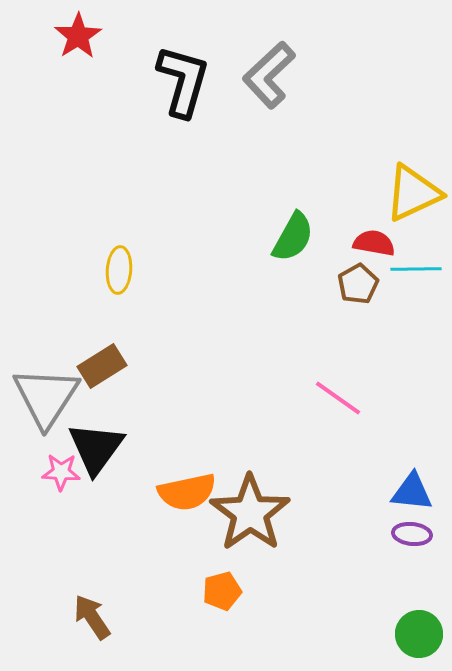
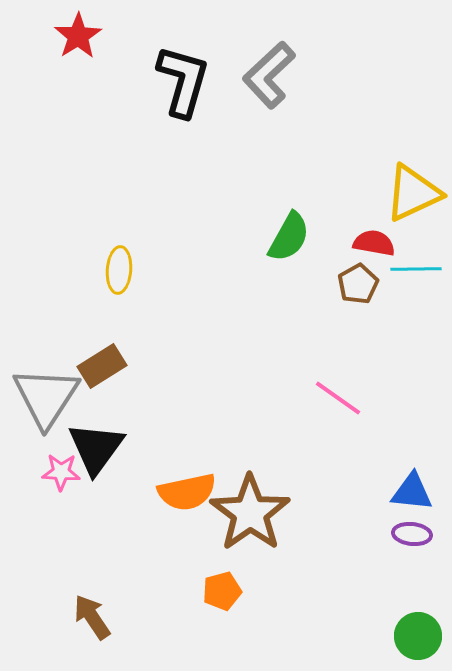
green semicircle: moved 4 px left
green circle: moved 1 px left, 2 px down
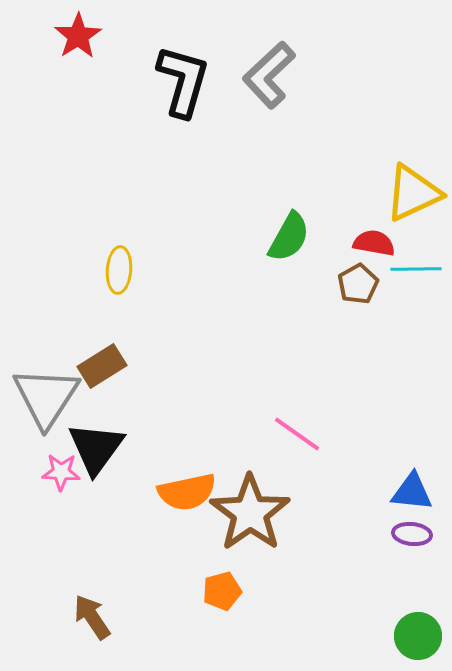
pink line: moved 41 px left, 36 px down
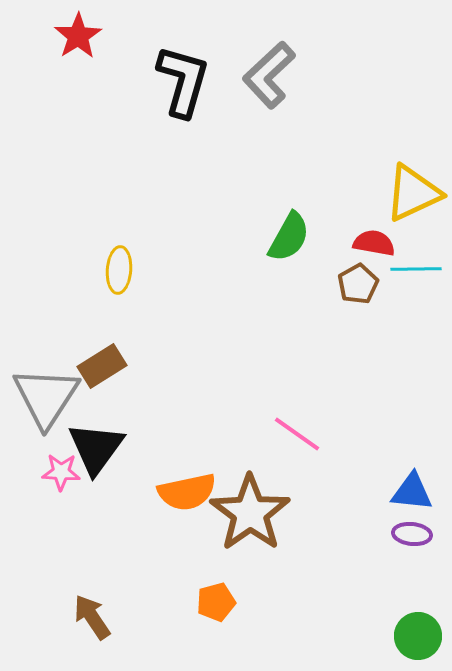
orange pentagon: moved 6 px left, 11 px down
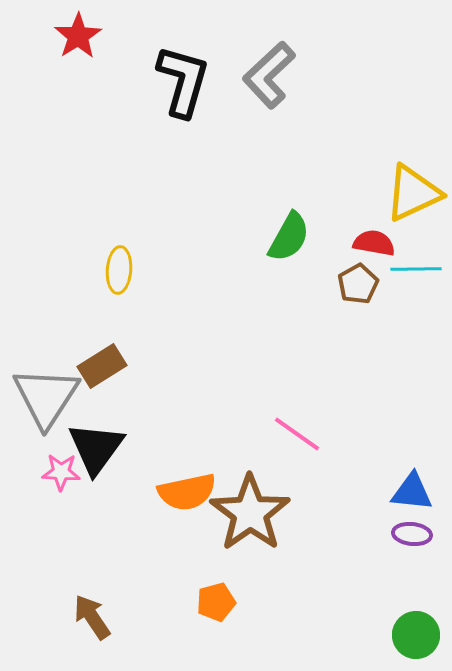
green circle: moved 2 px left, 1 px up
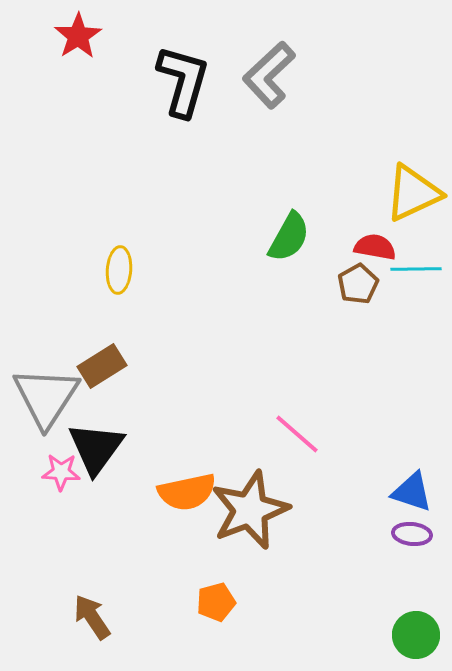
red semicircle: moved 1 px right, 4 px down
pink line: rotated 6 degrees clockwise
blue triangle: rotated 12 degrees clockwise
brown star: moved 3 px up; rotated 14 degrees clockwise
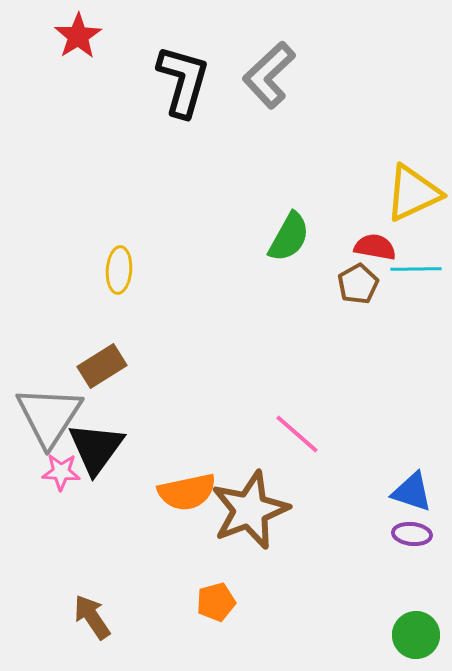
gray triangle: moved 3 px right, 19 px down
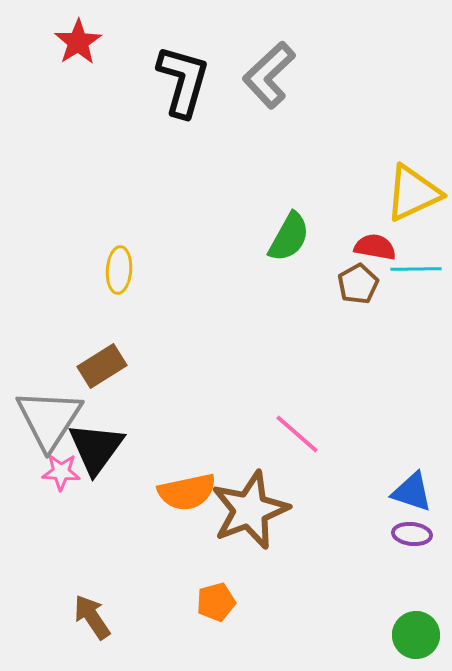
red star: moved 6 px down
gray triangle: moved 3 px down
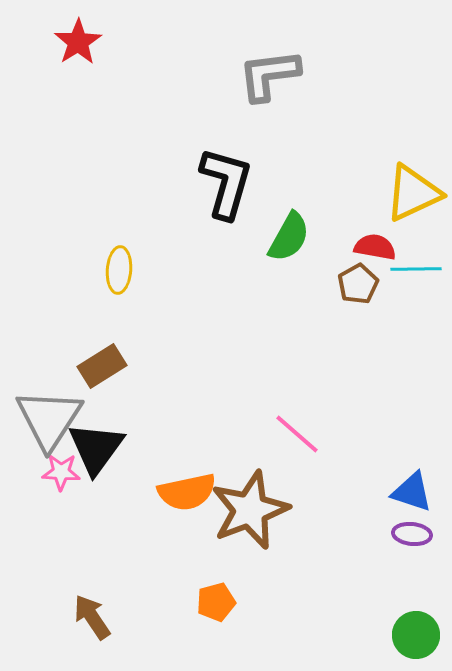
gray L-shape: rotated 36 degrees clockwise
black L-shape: moved 43 px right, 102 px down
